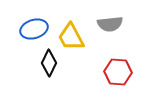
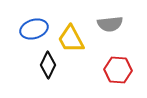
yellow trapezoid: moved 2 px down
black diamond: moved 1 px left, 2 px down
red hexagon: moved 2 px up
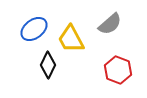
gray semicircle: rotated 35 degrees counterclockwise
blue ellipse: rotated 20 degrees counterclockwise
red hexagon: rotated 16 degrees clockwise
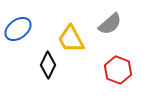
blue ellipse: moved 16 px left
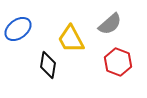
black diamond: rotated 16 degrees counterclockwise
red hexagon: moved 8 px up
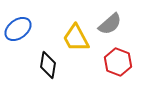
yellow trapezoid: moved 5 px right, 1 px up
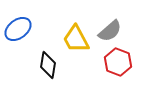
gray semicircle: moved 7 px down
yellow trapezoid: moved 1 px down
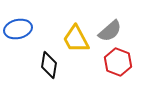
blue ellipse: rotated 24 degrees clockwise
black diamond: moved 1 px right
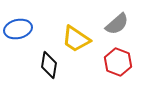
gray semicircle: moved 7 px right, 7 px up
yellow trapezoid: rotated 28 degrees counterclockwise
